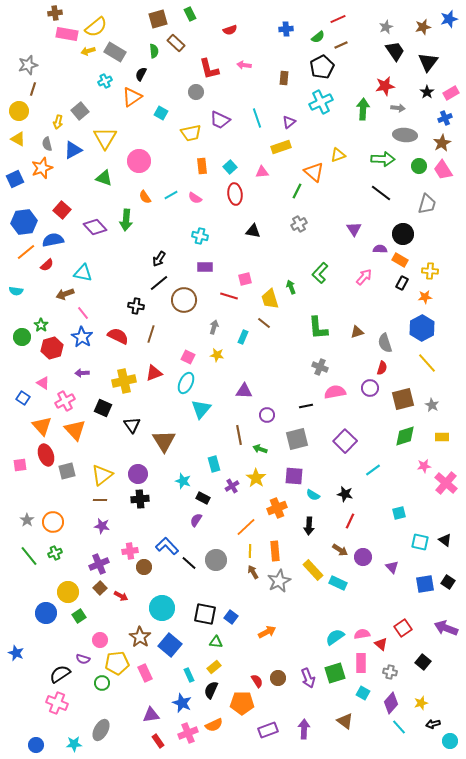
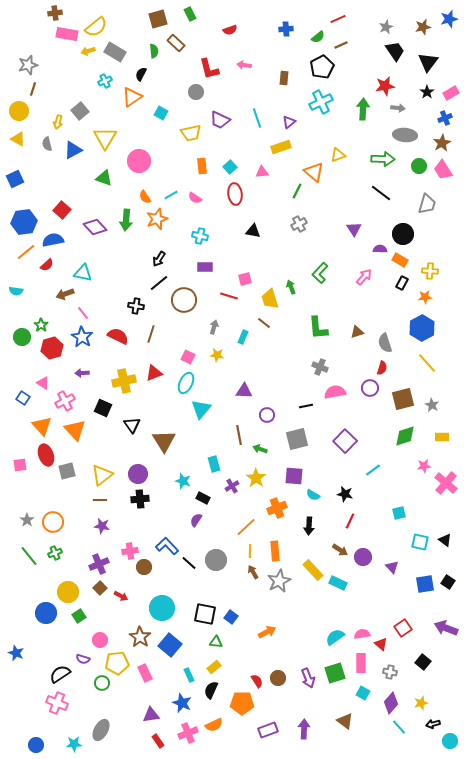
orange star at (42, 168): moved 115 px right, 51 px down
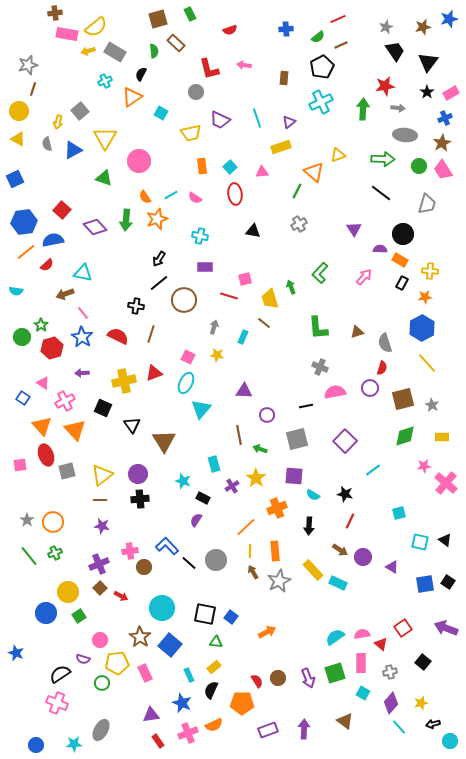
purple triangle at (392, 567): rotated 16 degrees counterclockwise
gray cross at (390, 672): rotated 24 degrees counterclockwise
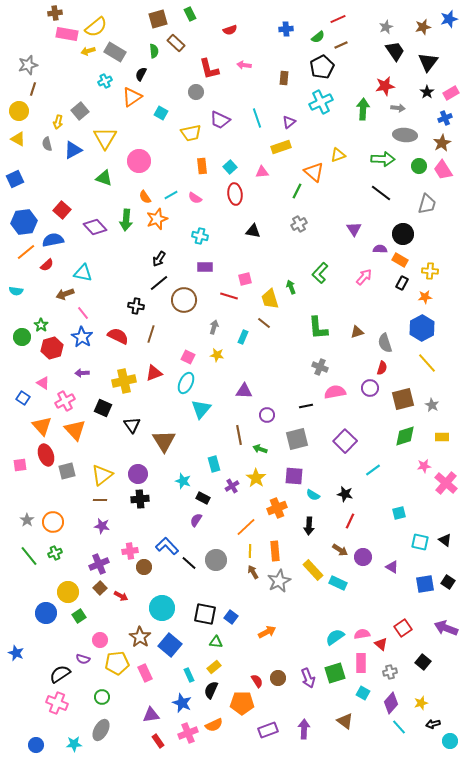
green circle at (102, 683): moved 14 px down
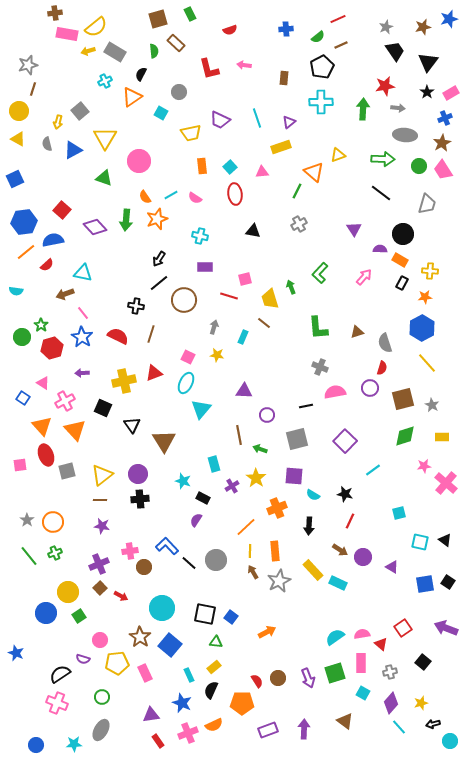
gray circle at (196, 92): moved 17 px left
cyan cross at (321, 102): rotated 25 degrees clockwise
